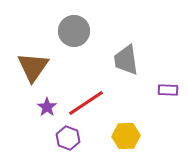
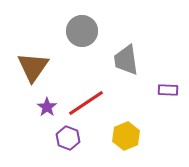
gray circle: moved 8 px right
yellow hexagon: rotated 20 degrees counterclockwise
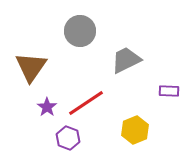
gray circle: moved 2 px left
gray trapezoid: rotated 72 degrees clockwise
brown triangle: moved 2 px left
purple rectangle: moved 1 px right, 1 px down
yellow hexagon: moved 9 px right, 6 px up
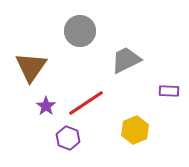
purple star: moved 1 px left, 1 px up
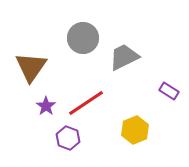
gray circle: moved 3 px right, 7 px down
gray trapezoid: moved 2 px left, 3 px up
purple rectangle: rotated 30 degrees clockwise
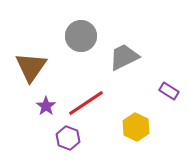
gray circle: moved 2 px left, 2 px up
yellow hexagon: moved 1 px right, 3 px up; rotated 12 degrees counterclockwise
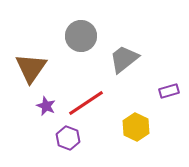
gray trapezoid: moved 2 px down; rotated 12 degrees counterclockwise
brown triangle: moved 1 px down
purple rectangle: rotated 48 degrees counterclockwise
purple star: rotated 12 degrees counterclockwise
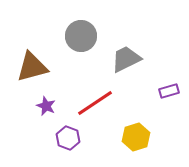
gray trapezoid: moved 2 px right; rotated 12 degrees clockwise
brown triangle: moved 1 px right, 1 px up; rotated 40 degrees clockwise
red line: moved 9 px right
yellow hexagon: moved 10 px down; rotated 16 degrees clockwise
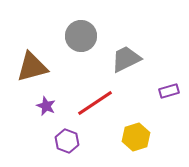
purple hexagon: moved 1 px left, 3 px down
